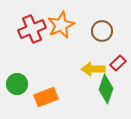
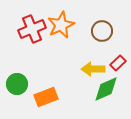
green diamond: rotated 48 degrees clockwise
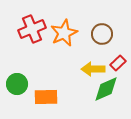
orange star: moved 3 px right, 8 px down
brown circle: moved 3 px down
orange rectangle: rotated 20 degrees clockwise
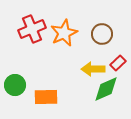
green circle: moved 2 px left, 1 px down
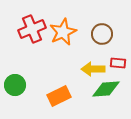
orange star: moved 1 px left, 1 px up
red rectangle: rotated 49 degrees clockwise
green diamond: rotated 20 degrees clockwise
orange rectangle: moved 13 px right, 1 px up; rotated 25 degrees counterclockwise
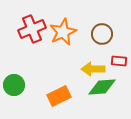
red rectangle: moved 1 px right, 2 px up
green circle: moved 1 px left
green diamond: moved 4 px left, 2 px up
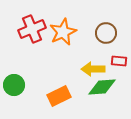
brown circle: moved 4 px right, 1 px up
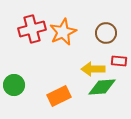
red cross: rotated 8 degrees clockwise
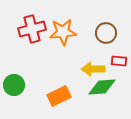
orange star: rotated 20 degrees clockwise
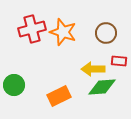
orange star: rotated 24 degrees clockwise
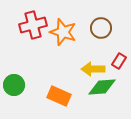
red cross: moved 1 px right, 4 px up
brown circle: moved 5 px left, 5 px up
red rectangle: rotated 63 degrees counterclockwise
orange rectangle: rotated 50 degrees clockwise
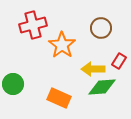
orange star: moved 1 px left, 13 px down; rotated 16 degrees clockwise
green circle: moved 1 px left, 1 px up
orange rectangle: moved 2 px down
